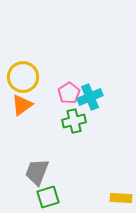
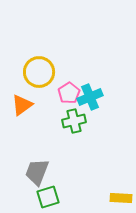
yellow circle: moved 16 px right, 5 px up
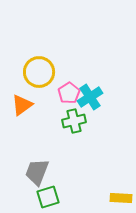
cyan cross: rotated 10 degrees counterclockwise
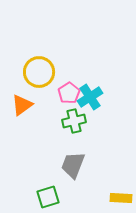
gray trapezoid: moved 36 px right, 7 px up
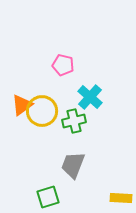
yellow circle: moved 3 px right, 39 px down
pink pentagon: moved 6 px left, 28 px up; rotated 25 degrees counterclockwise
cyan cross: rotated 15 degrees counterclockwise
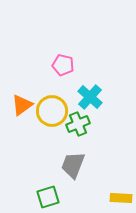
yellow circle: moved 10 px right
green cross: moved 4 px right, 3 px down; rotated 10 degrees counterclockwise
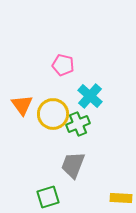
cyan cross: moved 1 px up
orange triangle: rotated 30 degrees counterclockwise
yellow circle: moved 1 px right, 3 px down
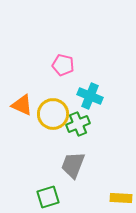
cyan cross: rotated 20 degrees counterclockwise
orange triangle: rotated 30 degrees counterclockwise
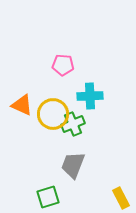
pink pentagon: rotated 10 degrees counterclockwise
cyan cross: rotated 25 degrees counterclockwise
green cross: moved 5 px left
yellow rectangle: rotated 60 degrees clockwise
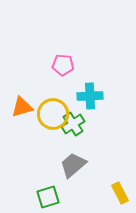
orange triangle: moved 2 px down; rotated 40 degrees counterclockwise
green cross: rotated 10 degrees counterclockwise
gray trapezoid: rotated 28 degrees clockwise
yellow rectangle: moved 1 px left, 5 px up
